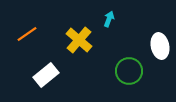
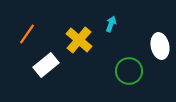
cyan arrow: moved 2 px right, 5 px down
orange line: rotated 20 degrees counterclockwise
white rectangle: moved 10 px up
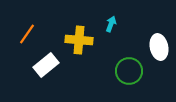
yellow cross: rotated 36 degrees counterclockwise
white ellipse: moved 1 px left, 1 px down
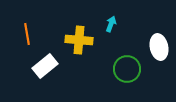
orange line: rotated 45 degrees counterclockwise
white rectangle: moved 1 px left, 1 px down
green circle: moved 2 px left, 2 px up
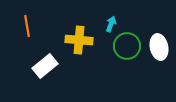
orange line: moved 8 px up
green circle: moved 23 px up
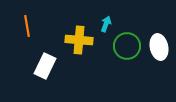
cyan arrow: moved 5 px left
white rectangle: rotated 25 degrees counterclockwise
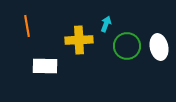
yellow cross: rotated 8 degrees counterclockwise
white rectangle: rotated 65 degrees clockwise
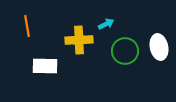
cyan arrow: rotated 42 degrees clockwise
green circle: moved 2 px left, 5 px down
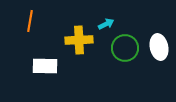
orange line: moved 3 px right, 5 px up; rotated 20 degrees clockwise
green circle: moved 3 px up
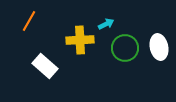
orange line: moved 1 px left; rotated 20 degrees clockwise
yellow cross: moved 1 px right
white rectangle: rotated 40 degrees clockwise
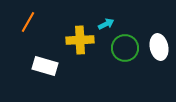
orange line: moved 1 px left, 1 px down
white rectangle: rotated 25 degrees counterclockwise
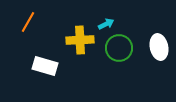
green circle: moved 6 px left
